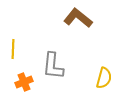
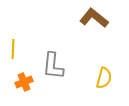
brown L-shape: moved 16 px right
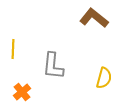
orange cross: moved 2 px left, 10 px down; rotated 18 degrees counterclockwise
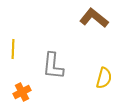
orange cross: rotated 12 degrees clockwise
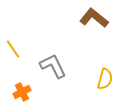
yellow line: rotated 36 degrees counterclockwise
gray L-shape: rotated 148 degrees clockwise
yellow semicircle: moved 1 px right, 1 px down
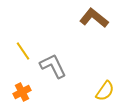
yellow line: moved 10 px right, 2 px down
yellow semicircle: moved 12 px down; rotated 20 degrees clockwise
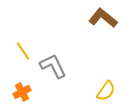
brown L-shape: moved 9 px right
yellow semicircle: moved 1 px right
